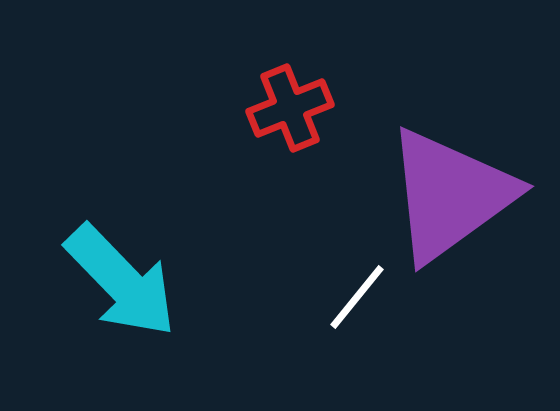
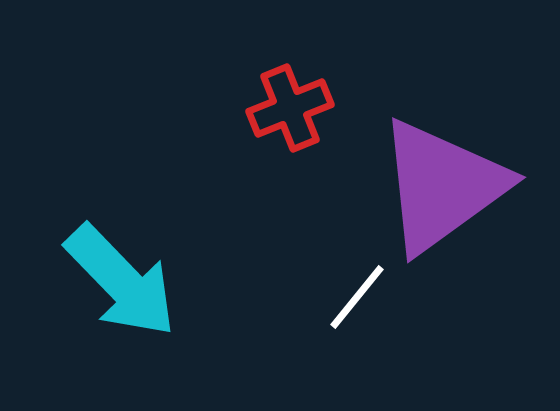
purple triangle: moved 8 px left, 9 px up
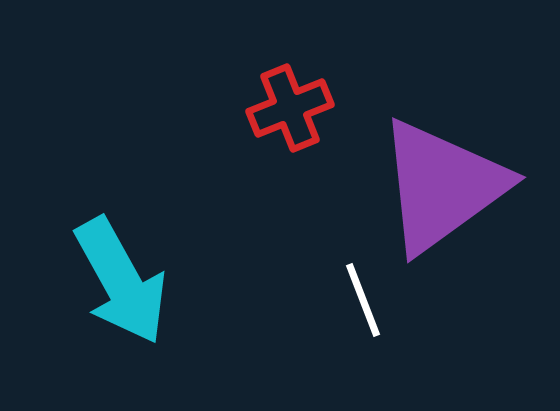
cyan arrow: rotated 15 degrees clockwise
white line: moved 6 px right, 3 px down; rotated 60 degrees counterclockwise
